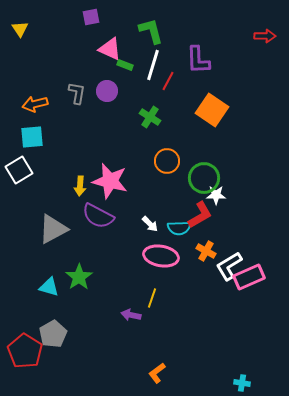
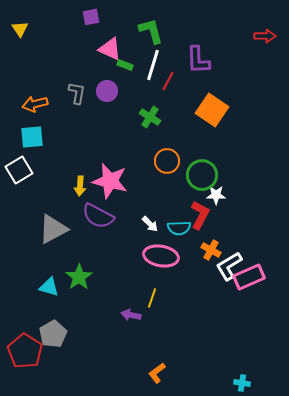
green circle: moved 2 px left, 3 px up
red L-shape: rotated 32 degrees counterclockwise
orange cross: moved 5 px right, 1 px up
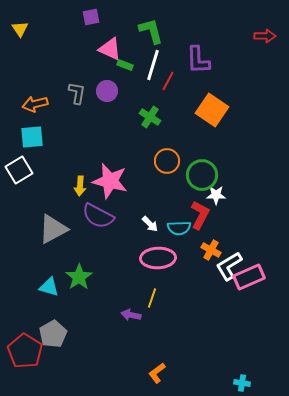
pink ellipse: moved 3 px left, 2 px down; rotated 12 degrees counterclockwise
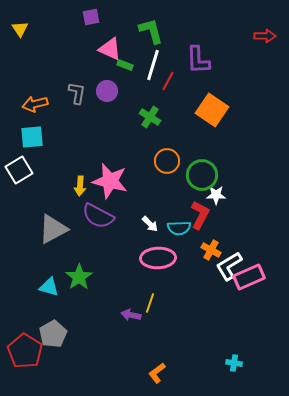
yellow line: moved 2 px left, 5 px down
cyan cross: moved 8 px left, 20 px up
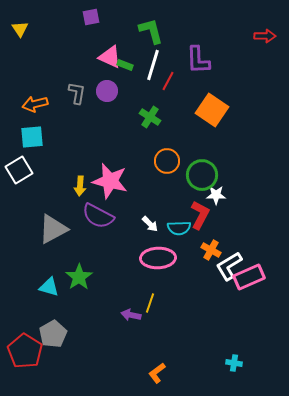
pink triangle: moved 8 px down
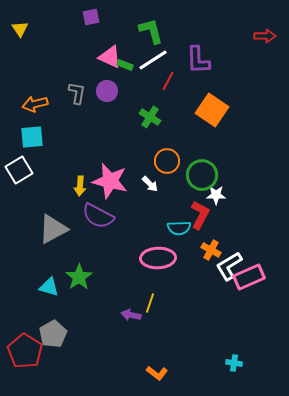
white line: moved 5 px up; rotated 40 degrees clockwise
white arrow: moved 40 px up
orange L-shape: rotated 105 degrees counterclockwise
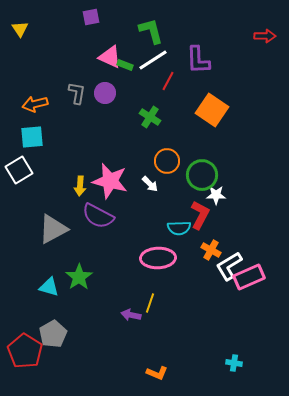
purple circle: moved 2 px left, 2 px down
orange L-shape: rotated 15 degrees counterclockwise
